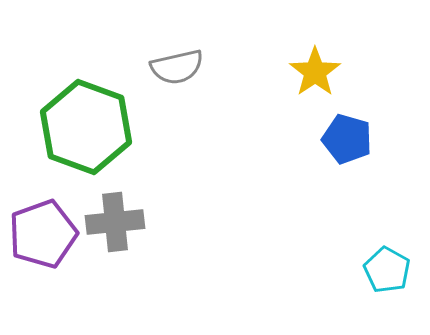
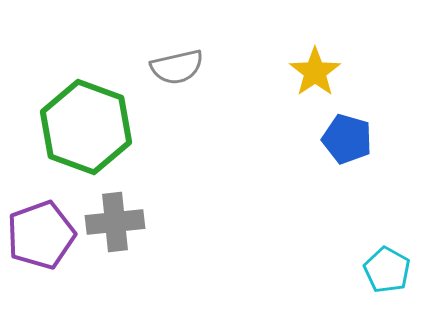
purple pentagon: moved 2 px left, 1 px down
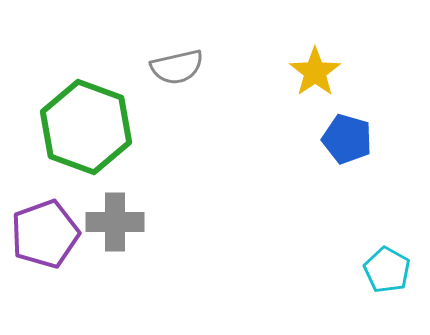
gray cross: rotated 6 degrees clockwise
purple pentagon: moved 4 px right, 1 px up
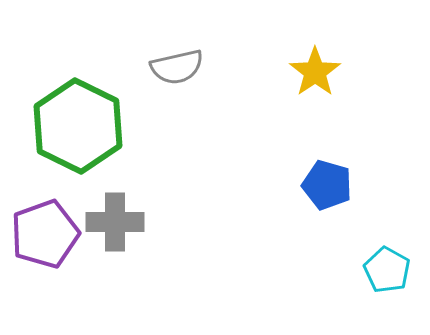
green hexagon: moved 8 px left, 1 px up; rotated 6 degrees clockwise
blue pentagon: moved 20 px left, 46 px down
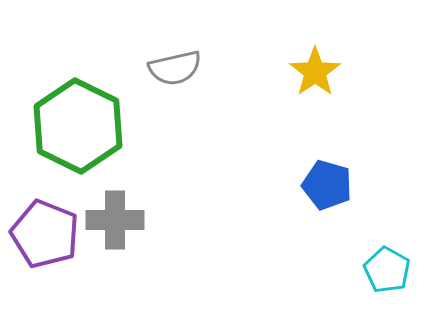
gray semicircle: moved 2 px left, 1 px down
gray cross: moved 2 px up
purple pentagon: rotated 30 degrees counterclockwise
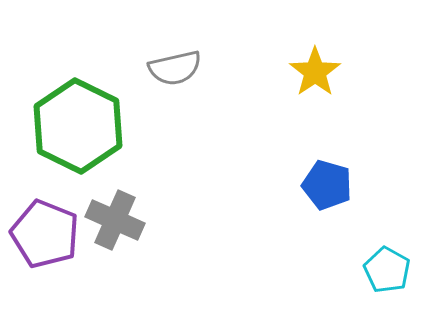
gray cross: rotated 24 degrees clockwise
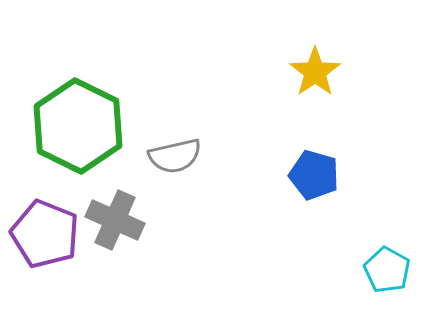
gray semicircle: moved 88 px down
blue pentagon: moved 13 px left, 10 px up
